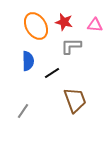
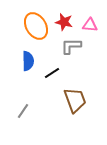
pink triangle: moved 5 px left
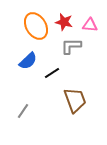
blue semicircle: rotated 48 degrees clockwise
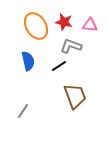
gray L-shape: rotated 20 degrees clockwise
blue semicircle: rotated 60 degrees counterclockwise
black line: moved 7 px right, 7 px up
brown trapezoid: moved 4 px up
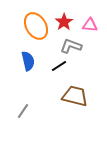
red star: rotated 24 degrees clockwise
brown trapezoid: rotated 56 degrees counterclockwise
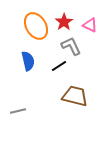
pink triangle: rotated 21 degrees clockwise
gray L-shape: rotated 45 degrees clockwise
gray line: moved 5 px left; rotated 42 degrees clockwise
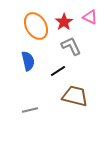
pink triangle: moved 8 px up
black line: moved 1 px left, 5 px down
gray line: moved 12 px right, 1 px up
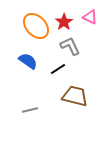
orange ellipse: rotated 12 degrees counterclockwise
gray L-shape: moved 1 px left
blue semicircle: rotated 42 degrees counterclockwise
black line: moved 2 px up
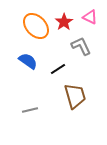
gray L-shape: moved 11 px right
brown trapezoid: rotated 60 degrees clockwise
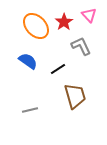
pink triangle: moved 1 px left, 2 px up; rotated 21 degrees clockwise
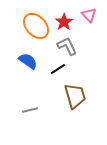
gray L-shape: moved 14 px left
